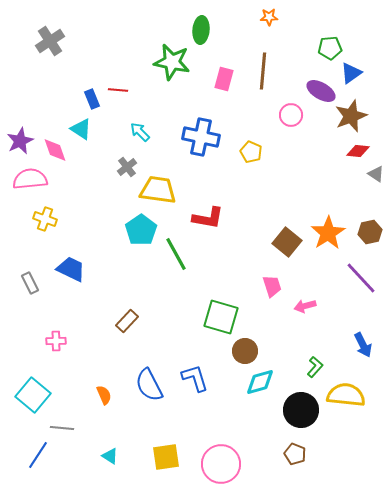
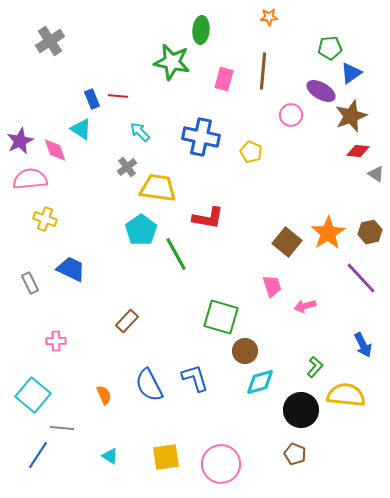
red line at (118, 90): moved 6 px down
yellow trapezoid at (158, 190): moved 2 px up
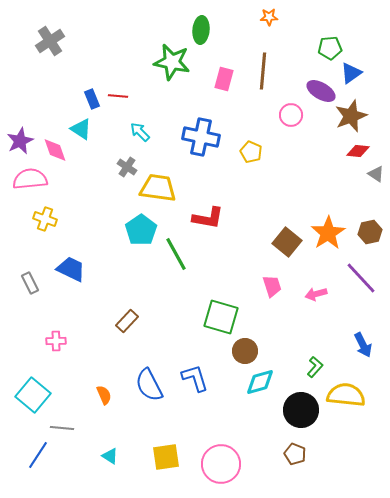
gray cross at (127, 167): rotated 18 degrees counterclockwise
pink arrow at (305, 306): moved 11 px right, 12 px up
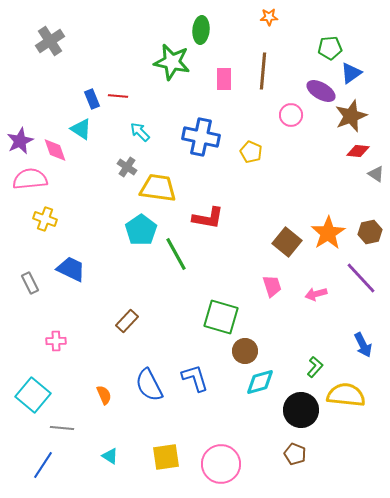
pink rectangle at (224, 79): rotated 15 degrees counterclockwise
blue line at (38, 455): moved 5 px right, 10 px down
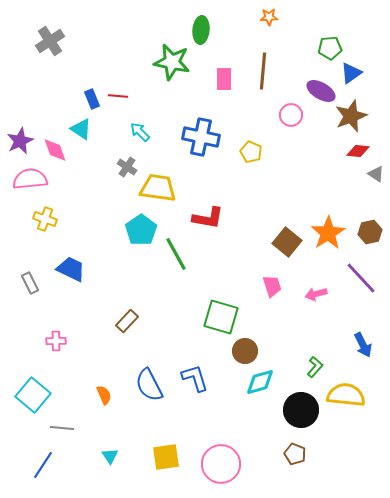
cyan triangle at (110, 456): rotated 24 degrees clockwise
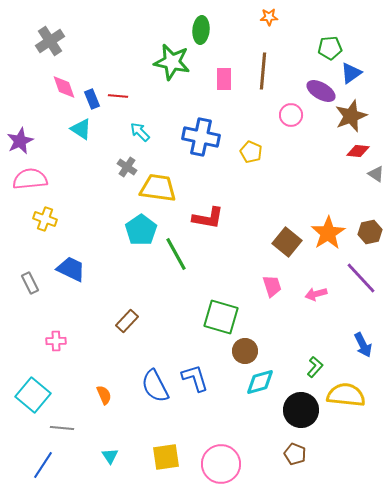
pink diamond at (55, 150): moved 9 px right, 63 px up
blue semicircle at (149, 385): moved 6 px right, 1 px down
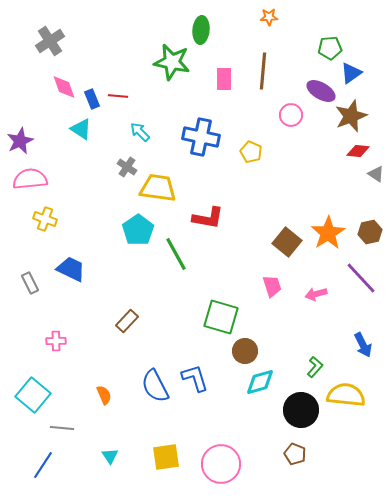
cyan pentagon at (141, 230): moved 3 px left
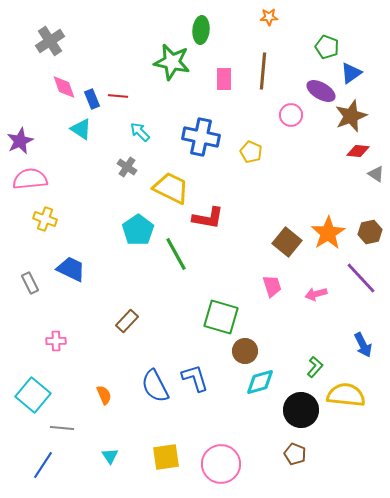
green pentagon at (330, 48): moved 3 px left, 1 px up; rotated 25 degrees clockwise
yellow trapezoid at (158, 188): moved 13 px right; rotated 18 degrees clockwise
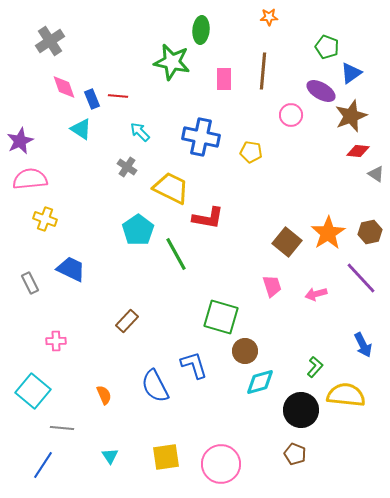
yellow pentagon at (251, 152): rotated 15 degrees counterclockwise
blue L-shape at (195, 378): moved 1 px left, 13 px up
cyan square at (33, 395): moved 4 px up
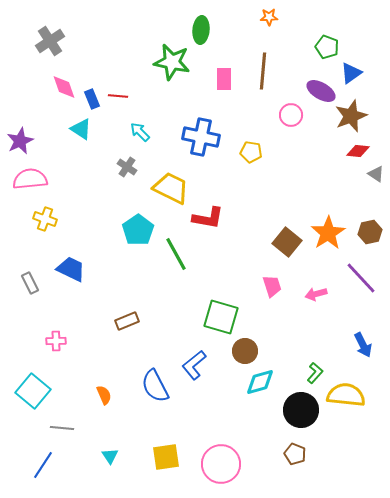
brown rectangle at (127, 321): rotated 25 degrees clockwise
blue L-shape at (194, 365): rotated 112 degrees counterclockwise
green L-shape at (315, 367): moved 6 px down
